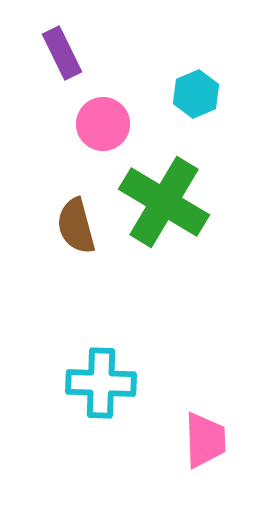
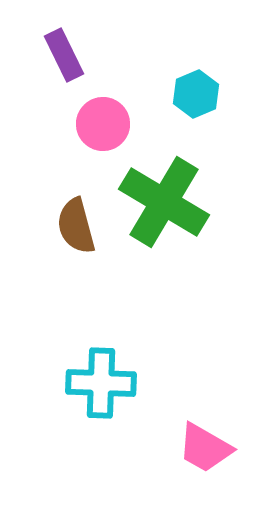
purple rectangle: moved 2 px right, 2 px down
pink trapezoid: moved 8 px down; rotated 122 degrees clockwise
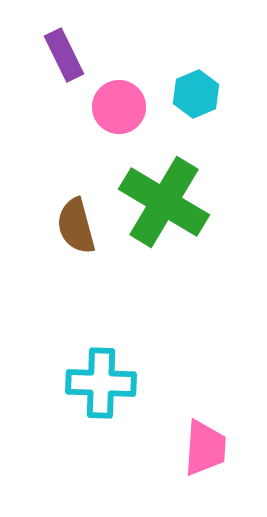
pink circle: moved 16 px right, 17 px up
pink trapezoid: rotated 116 degrees counterclockwise
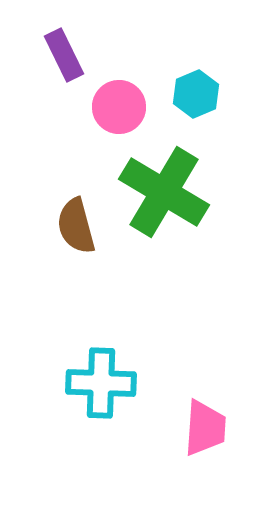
green cross: moved 10 px up
pink trapezoid: moved 20 px up
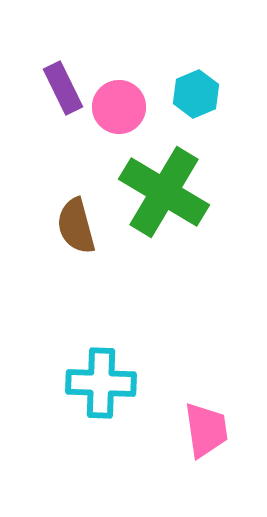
purple rectangle: moved 1 px left, 33 px down
pink trapezoid: moved 1 px right, 2 px down; rotated 12 degrees counterclockwise
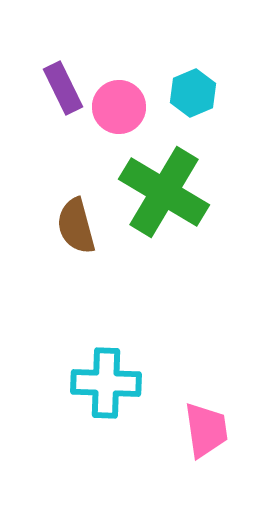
cyan hexagon: moved 3 px left, 1 px up
cyan cross: moved 5 px right
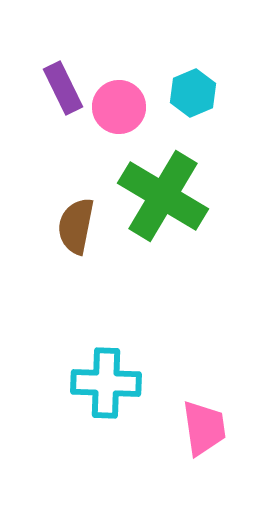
green cross: moved 1 px left, 4 px down
brown semicircle: rotated 26 degrees clockwise
pink trapezoid: moved 2 px left, 2 px up
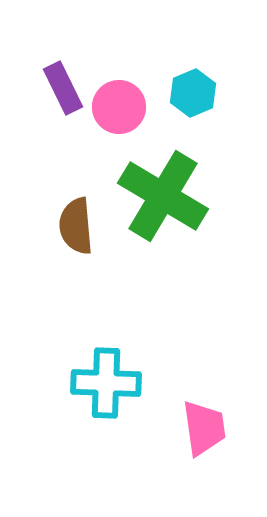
brown semicircle: rotated 16 degrees counterclockwise
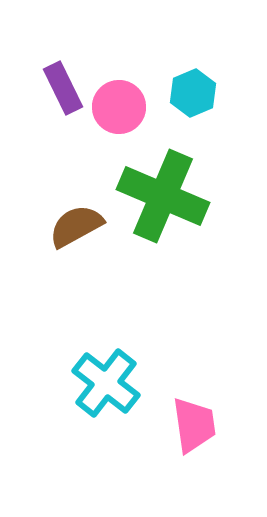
green cross: rotated 8 degrees counterclockwise
brown semicircle: rotated 66 degrees clockwise
cyan cross: rotated 36 degrees clockwise
pink trapezoid: moved 10 px left, 3 px up
